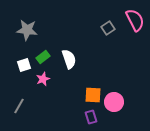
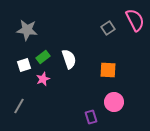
orange square: moved 15 px right, 25 px up
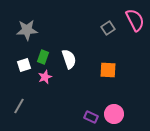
gray star: rotated 10 degrees counterclockwise
green rectangle: rotated 32 degrees counterclockwise
pink star: moved 2 px right, 2 px up
pink circle: moved 12 px down
purple rectangle: rotated 48 degrees counterclockwise
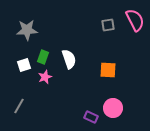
gray square: moved 3 px up; rotated 24 degrees clockwise
pink circle: moved 1 px left, 6 px up
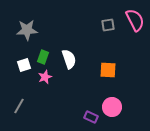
pink circle: moved 1 px left, 1 px up
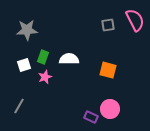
white semicircle: rotated 72 degrees counterclockwise
orange square: rotated 12 degrees clockwise
pink circle: moved 2 px left, 2 px down
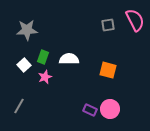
white square: rotated 24 degrees counterclockwise
purple rectangle: moved 1 px left, 7 px up
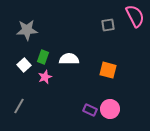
pink semicircle: moved 4 px up
